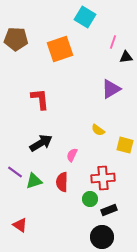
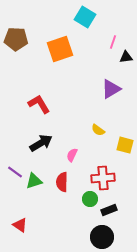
red L-shape: moved 1 px left, 5 px down; rotated 25 degrees counterclockwise
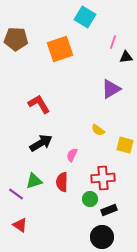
purple line: moved 1 px right, 22 px down
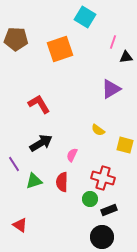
red cross: rotated 20 degrees clockwise
purple line: moved 2 px left, 30 px up; rotated 21 degrees clockwise
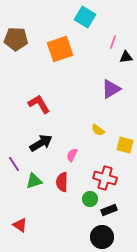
red cross: moved 2 px right
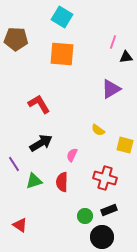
cyan square: moved 23 px left
orange square: moved 2 px right, 5 px down; rotated 24 degrees clockwise
green circle: moved 5 px left, 17 px down
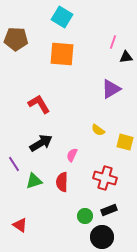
yellow square: moved 3 px up
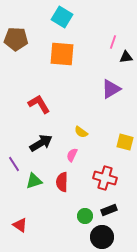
yellow semicircle: moved 17 px left, 2 px down
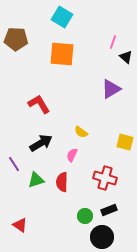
black triangle: rotated 48 degrees clockwise
green triangle: moved 2 px right, 1 px up
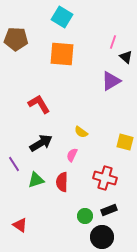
purple triangle: moved 8 px up
